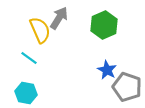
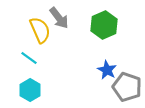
gray arrow: rotated 110 degrees clockwise
cyan hexagon: moved 4 px right, 3 px up; rotated 20 degrees clockwise
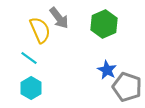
green hexagon: moved 1 px up
cyan hexagon: moved 1 px right, 2 px up
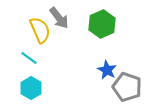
green hexagon: moved 2 px left
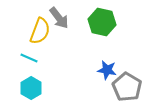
green hexagon: moved 2 px up; rotated 24 degrees counterclockwise
yellow semicircle: moved 1 px down; rotated 44 degrees clockwise
cyan line: rotated 12 degrees counterclockwise
blue star: rotated 18 degrees counterclockwise
gray pentagon: rotated 12 degrees clockwise
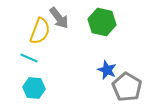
blue star: rotated 12 degrees clockwise
cyan hexagon: moved 3 px right; rotated 25 degrees counterclockwise
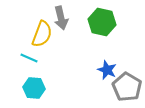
gray arrow: moved 2 px right; rotated 25 degrees clockwise
yellow semicircle: moved 2 px right, 3 px down
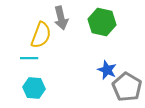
yellow semicircle: moved 1 px left, 1 px down
cyan line: rotated 24 degrees counterclockwise
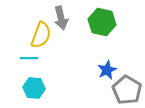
blue star: rotated 24 degrees clockwise
gray pentagon: moved 3 px down
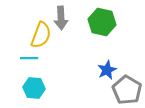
gray arrow: rotated 10 degrees clockwise
